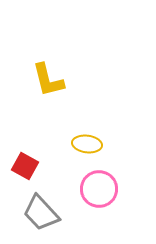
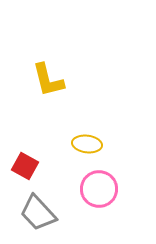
gray trapezoid: moved 3 px left
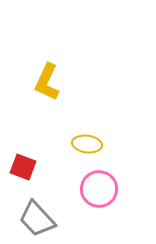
yellow L-shape: moved 1 px left, 2 px down; rotated 39 degrees clockwise
red square: moved 2 px left, 1 px down; rotated 8 degrees counterclockwise
gray trapezoid: moved 1 px left, 6 px down
